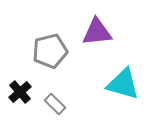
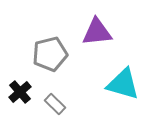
gray pentagon: moved 3 px down
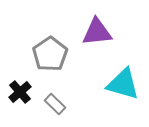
gray pentagon: rotated 20 degrees counterclockwise
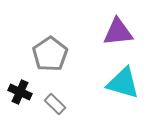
purple triangle: moved 21 px right
cyan triangle: moved 1 px up
black cross: rotated 25 degrees counterclockwise
